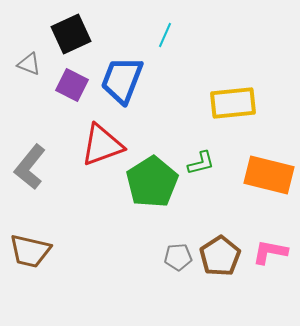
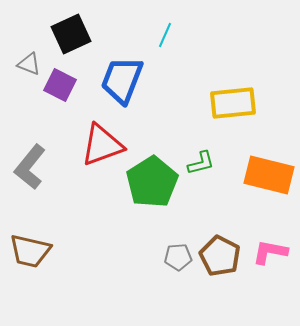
purple square: moved 12 px left
brown pentagon: rotated 12 degrees counterclockwise
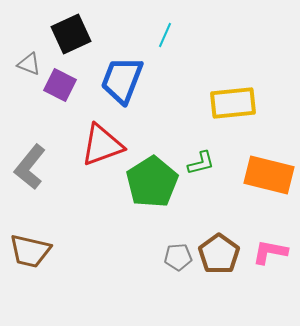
brown pentagon: moved 1 px left, 2 px up; rotated 9 degrees clockwise
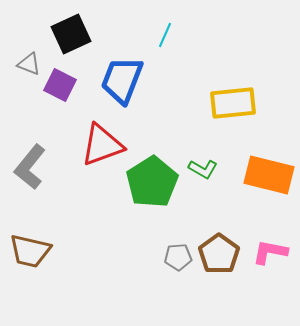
green L-shape: moved 2 px right, 6 px down; rotated 44 degrees clockwise
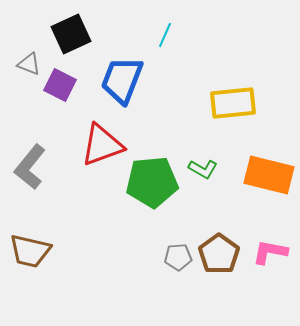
green pentagon: rotated 27 degrees clockwise
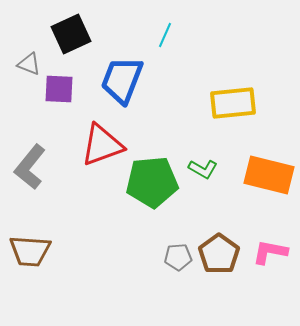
purple square: moved 1 px left, 4 px down; rotated 24 degrees counterclockwise
brown trapezoid: rotated 9 degrees counterclockwise
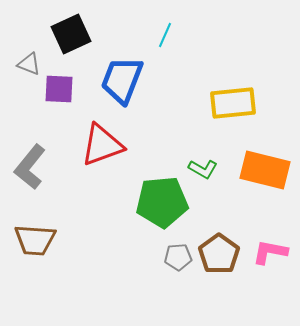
orange rectangle: moved 4 px left, 5 px up
green pentagon: moved 10 px right, 20 px down
brown trapezoid: moved 5 px right, 11 px up
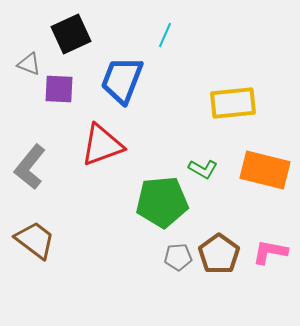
brown trapezoid: rotated 147 degrees counterclockwise
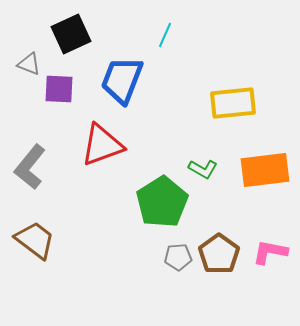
orange rectangle: rotated 21 degrees counterclockwise
green pentagon: rotated 27 degrees counterclockwise
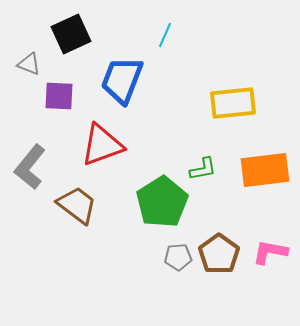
purple square: moved 7 px down
green L-shape: rotated 40 degrees counterclockwise
brown trapezoid: moved 42 px right, 35 px up
